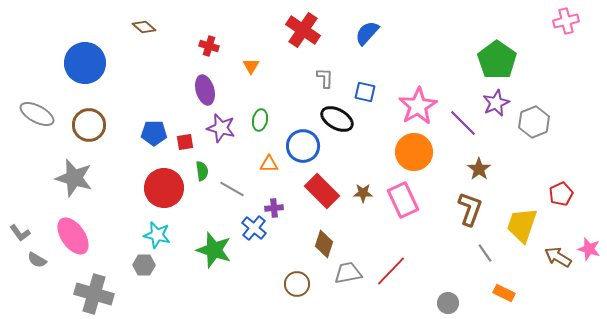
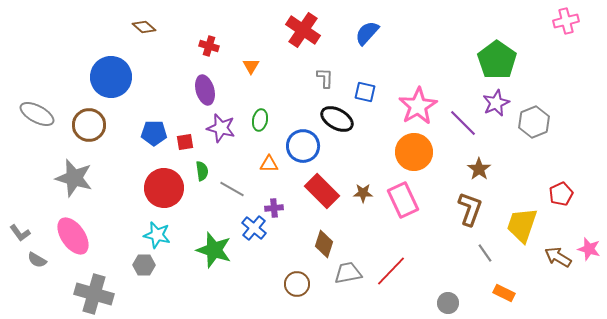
blue circle at (85, 63): moved 26 px right, 14 px down
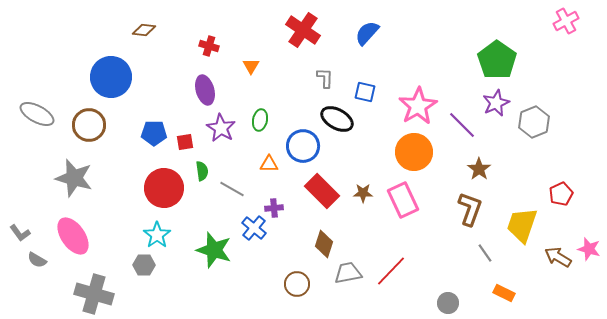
pink cross at (566, 21): rotated 15 degrees counterclockwise
brown diamond at (144, 27): moved 3 px down; rotated 35 degrees counterclockwise
purple line at (463, 123): moved 1 px left, 2 px down
purple star at (221, 128): rotated 16 degrees clockwise
cyan star at (157, 235): rotated 24 degrees clockwise
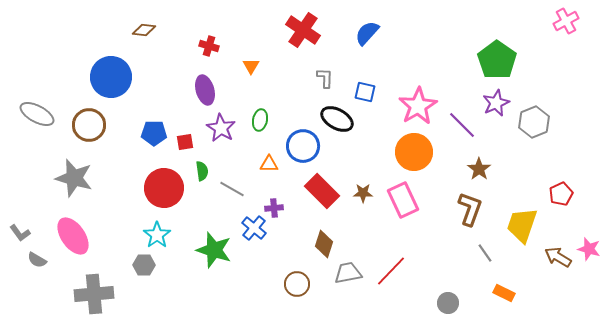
gray cross at (94, 294): rotated 21 degrees counterclockwise
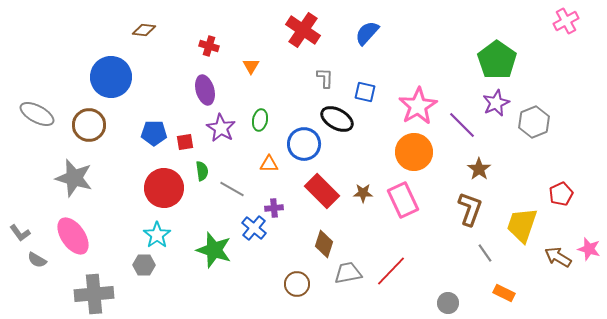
blue circle at (303, 146): moved 1 px right, 2 px up
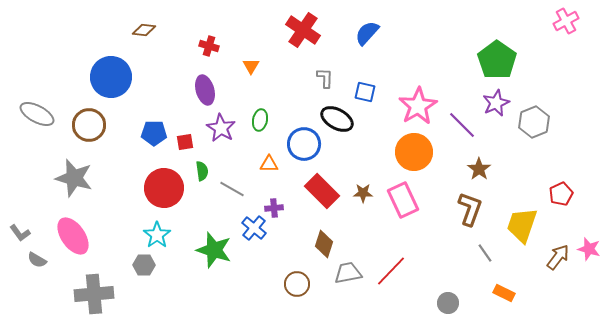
brown arrow at (558, 257): rotated 96 degrees clockwise
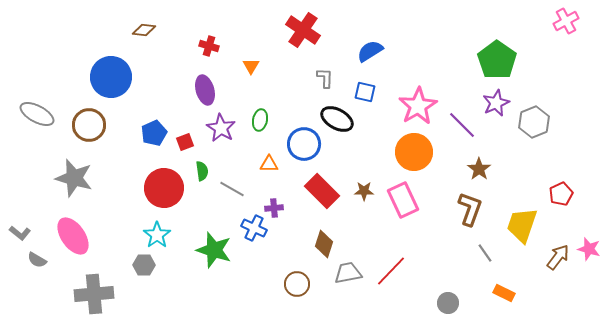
blue semicircle at (367, 33): moved 3 px right, 18 px down; rotated 16 degrees clockwise
blue pentagon at (154, 133): rotated 25 degrees counterclockwise
red square at (185, 142): rotated 12 degrees counterclockwise
brown star at (363, 193): moved 1 px right, 2 px up
blue cross at (254, 228): rotated 15 degrees counterclockwise
gray L-shape at (20, 233): rotated 15 degrees counterclockwise
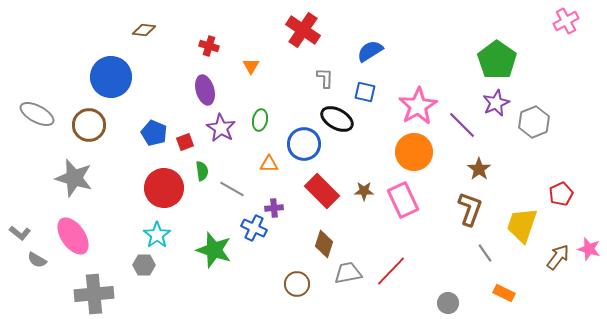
blue pentagon at (154, 133): rotated 25 degrees counterclockwise
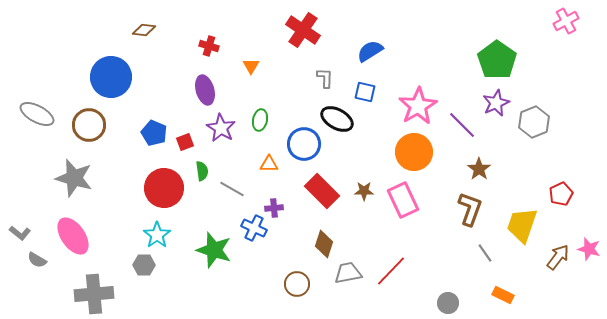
orange rectangle at (504, 293): moved 1 px left, 2 px down
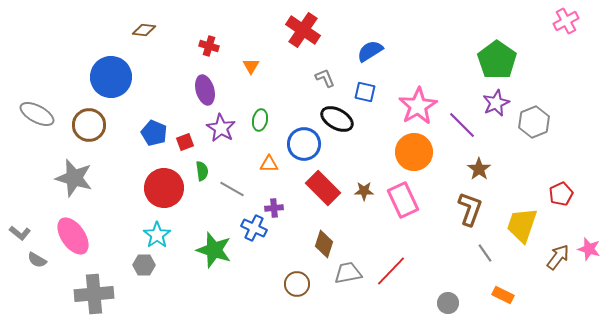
gray L-shape at (325, 78): rotated 25 degrees counterclockwise
red rectangle at (322, 191): moved 1 px right, 3 px up
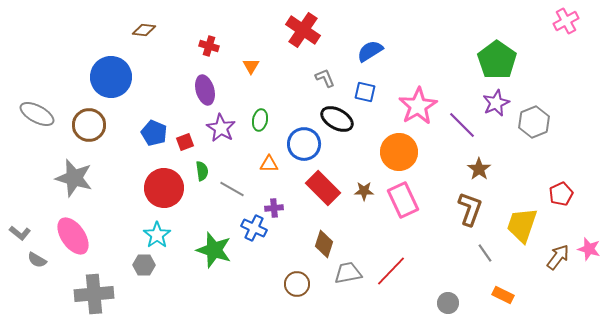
orange circle at (414, 152): moved 15 px left
